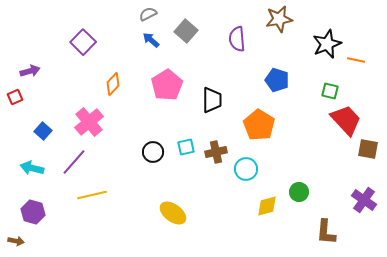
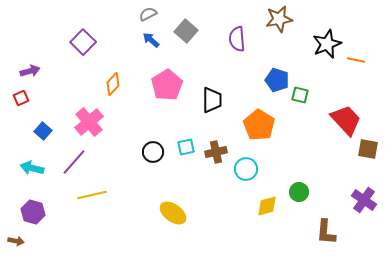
green square: moved 30 px left, 4 px down
red square: moved 6 px right, 1 px down
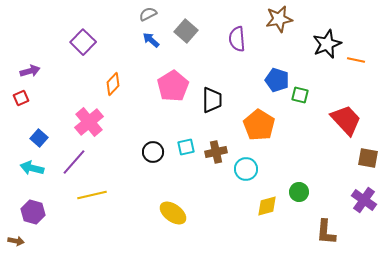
pink pentagon: moved 6 px right, 1 px down
blue square: moved 4 px left, 7 px down
brown square: moved 9 px down
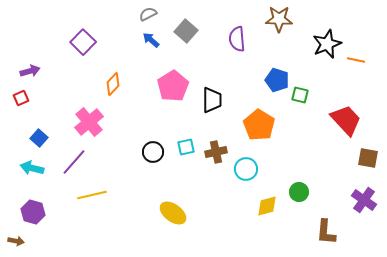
brown star: rotated 12 degrees clockwise
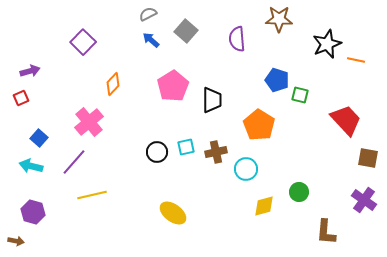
black circle: moved 4 px right
cyan arrow: moved 1 px left, 2 px up
yellow diamond: moved 3 px left
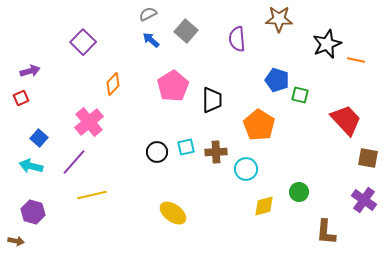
brown cross: rotated 10 degrees clockwise
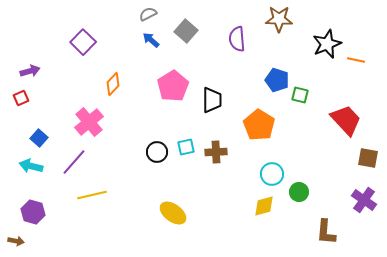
cyan circle: moved 26 px right, 5 px down
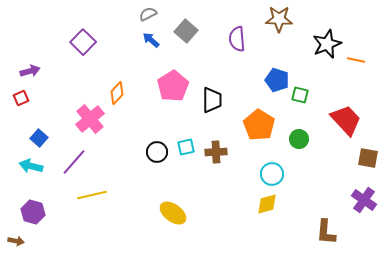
orange diamond: moved 4 px right, 9 px down
pink cross: moved 1 px right, 3 px up
green circle: moved 53 px up
yellow diamond: moved 3 px right, 2 px up
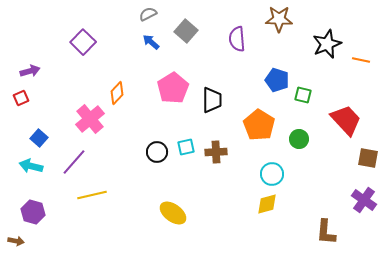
blue arrow: moved 2 px down
orange line: moved 5 px right
pink pentagon: moved 2 px down
green square: moved 3 px right
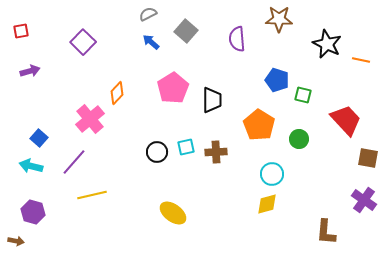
black star: rotated 24 degrees counterclockwise
red square: moved 67 px up; rotated 14 degrees clockwise
